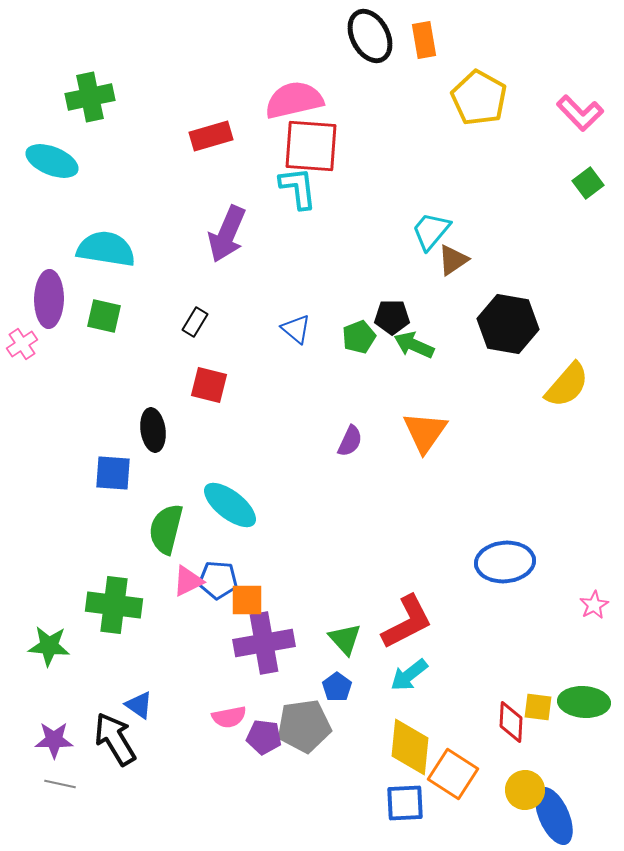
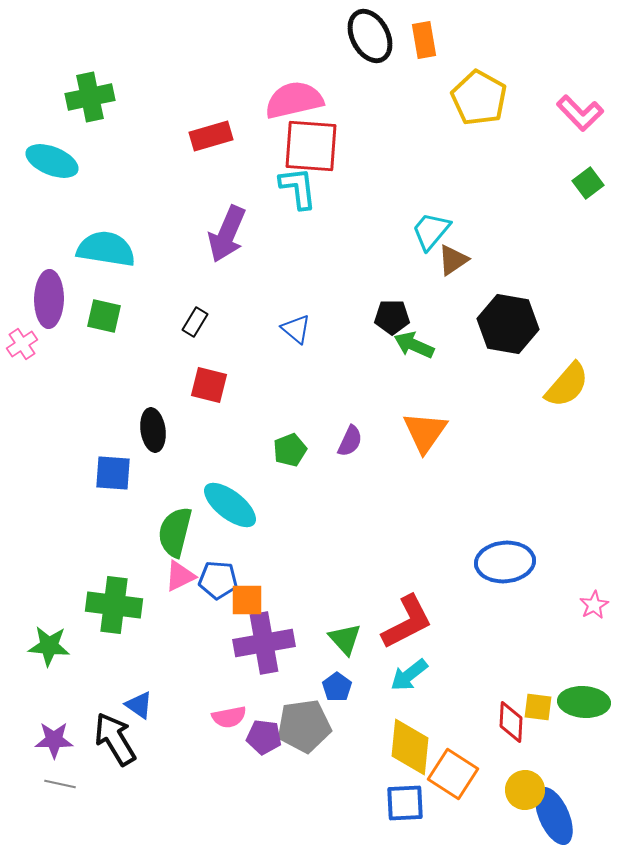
green pentagon at (359, 337): moved 69 px left, 113 px down
green semicircle at (166, 529): moved 9 px right, 3 px down
pink triangle at (188, 581): moved 8 px left, 5 px up
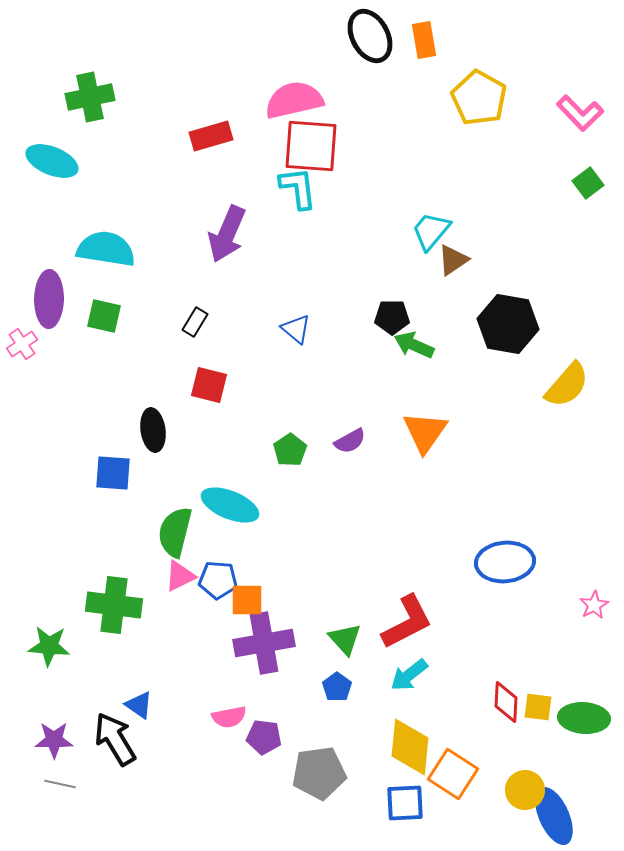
purple semicircle at (350, 441): rotated 36 degrees clockwise
green pentagon at (290, 450): rotated 12 degrees counterclockwise
cyan ellipse at (230, 505): rotated 16 degrees counterclockwise
green ellipse at (584, 702): moved 16 px down
red diamond at (511, 722): moved 5 px left, 20 px up
gray pentagon at (304, 726): moved 15 px right, 47 px down
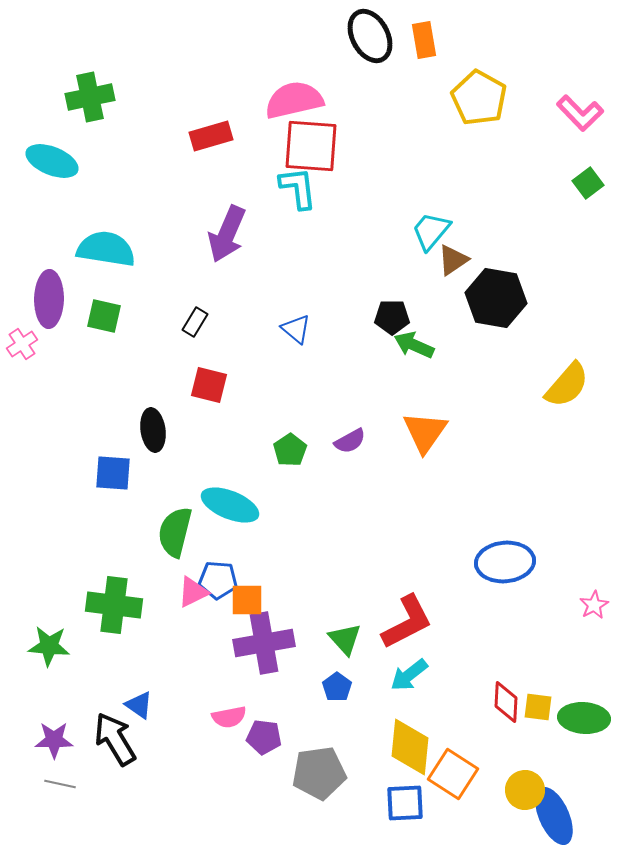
black hexagon at (508, 324): moved 12 px left, 26 px up
pink triangle at (180, 576): moved 13 px right, 16 px down
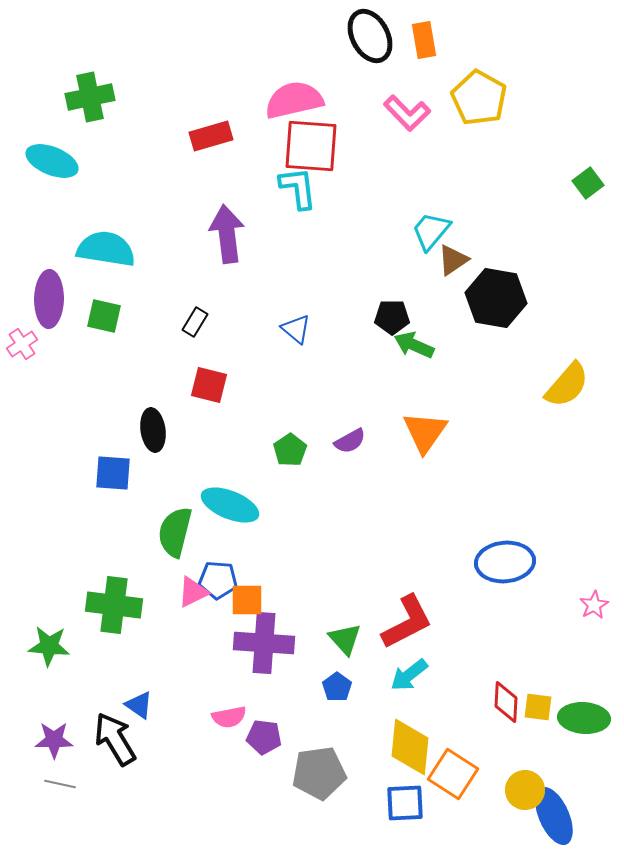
pink L-shape at (580, 113): moved 173 px left
purple arrow at (227, 234): rotated 150 degrees clockwise
purple cross at (264, 643): rotated 14 degrees clockwise
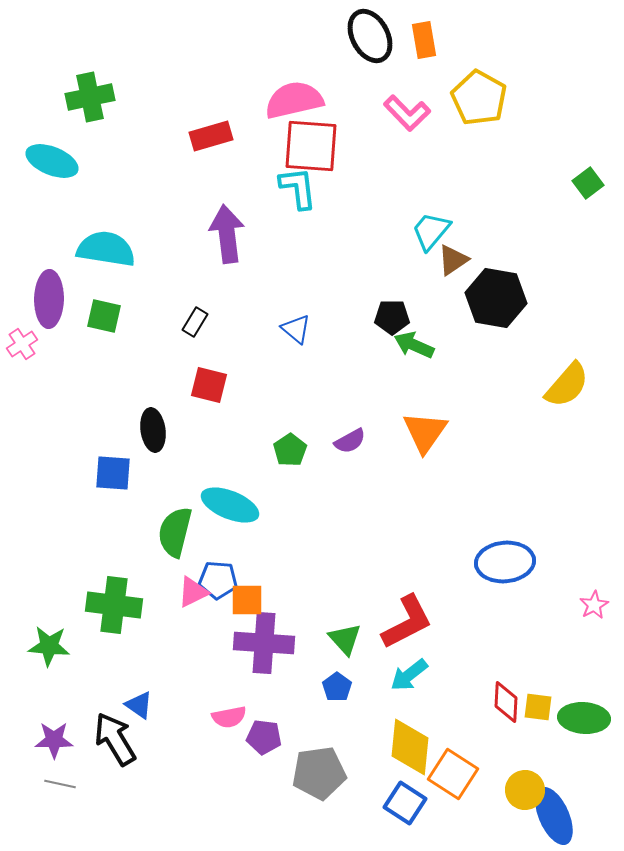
blue square at (405, 803): rotated 36 degrees clockwise
